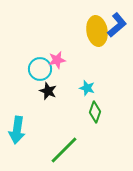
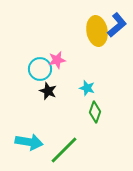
cyan arrow: moved 12 px right, 12 px down; rotated 88 degrees counterclockwise
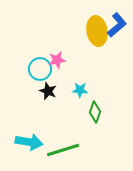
cyan star: moved 7 px left, 2 px down; rotated 14 degrees counterclockwise
green line: moved 1 px left; rotated 28 degrees clockwise
